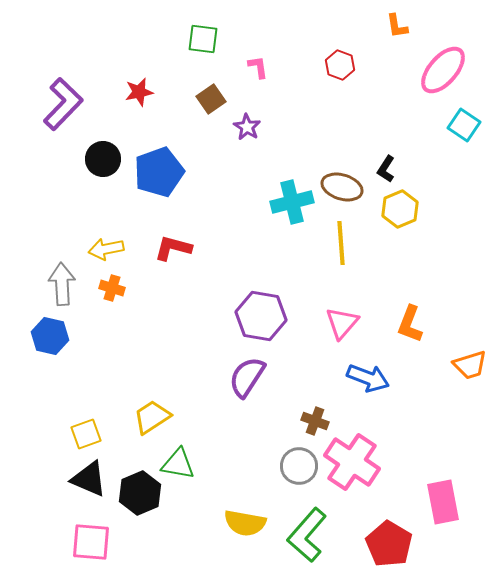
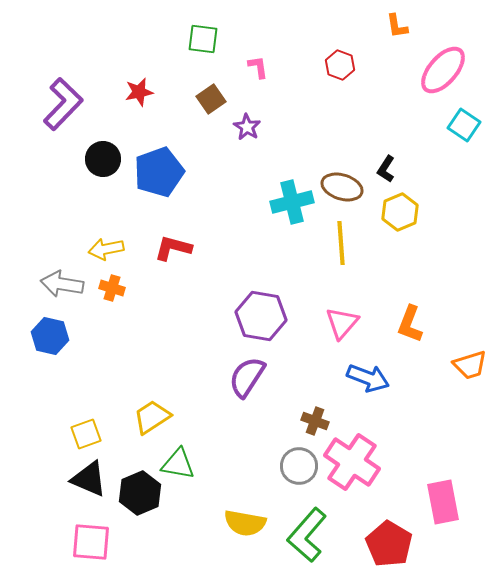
yellow hexagon at (400, 209): moved 3 px down
gray arrow at (62, 284): rotated 78 degrees counterclockwise
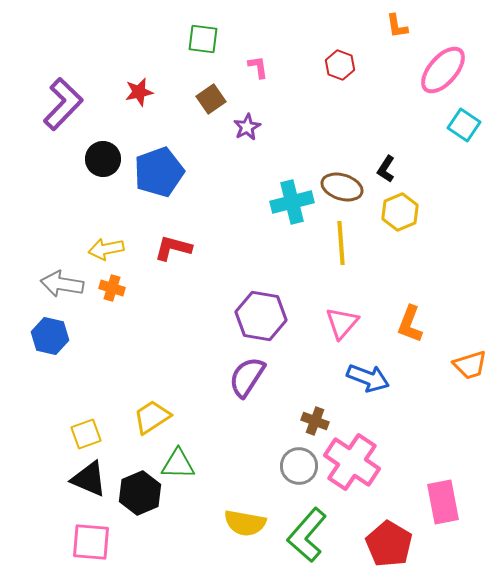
purple star at (247, 127): rotated 12 degrees clockwise
green triangle at (178, 464): rotated 9 degrees counterclockwise
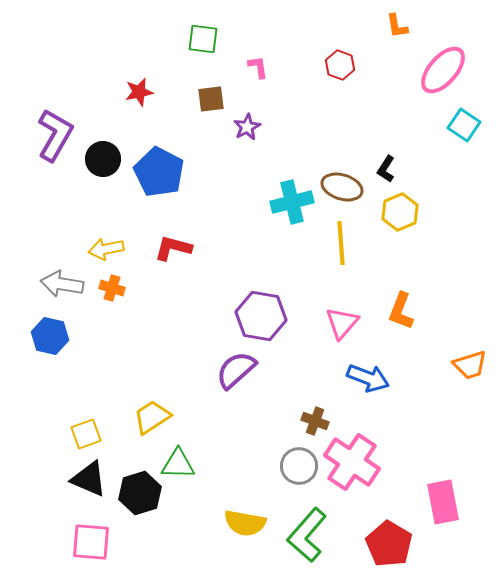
brown square at (211, 99): rotated 28 degrees clockwise
purple L-shape at (63, 104): moved 8 px left, 31 px down; rotated 14 degrees counterclockwise
blue pentagon at (159, 172): rotated 24 degrees counterclockwise
orange L-shape at (410, 324): moved 9 px left, 13 px up
purple semicircle at (247, 377): moved 11 px left, 7 px up; rotated 15 degrees clockwise
black hexagon at (140, 493): rotated 6 degrees clockwise
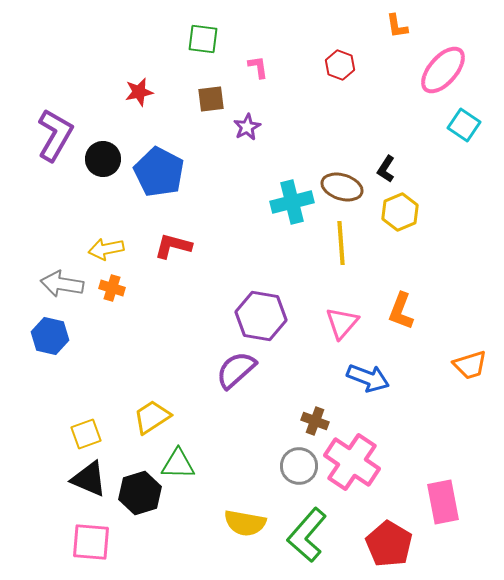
red L-shape at (173, 248): moved 2 px up
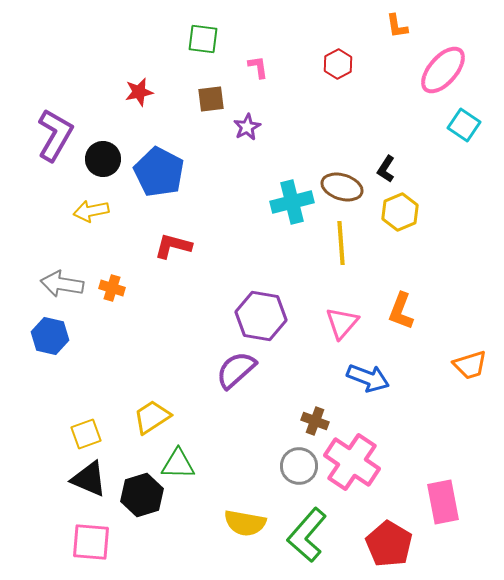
red hexagon at (340, 65): moved 2 px left, 1 px up; rotated 12 degrees clockwise
yellow arrow at (106, 249): moved 15 px left, 38 px up
black hexagon at (140, 493): moved 2 px right, 2 px down
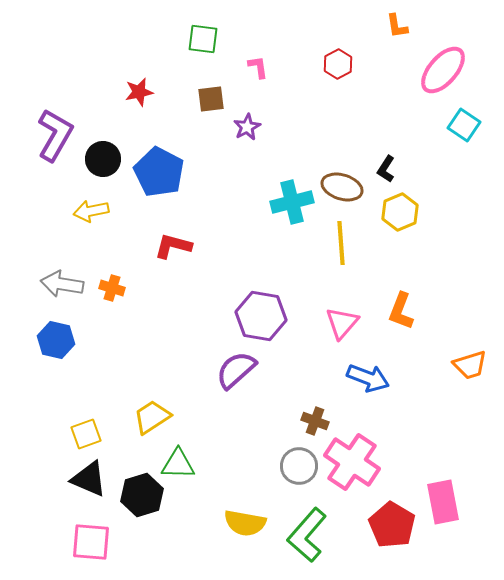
blue hexagon at (50, 336): moved 6 px right, 4 px down
red pentagon at (389, 544): moved 3 px right, 19 px up
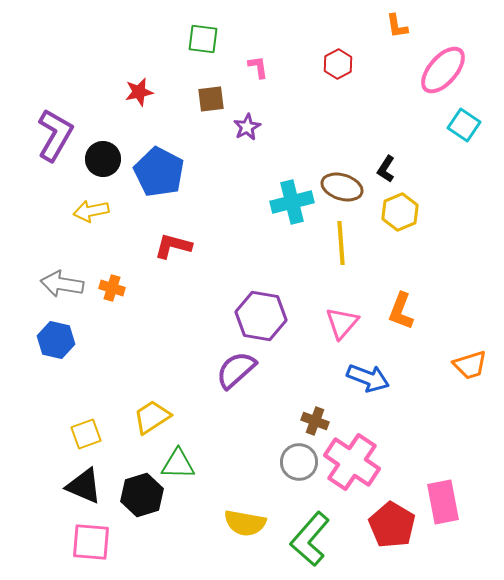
gray circle at (299, 466): moved 4 px up
black triangle at (89, 479): moved 5 px left, 7 px down
green L-shape at (307, 535): moved 3 px right, 4 px down
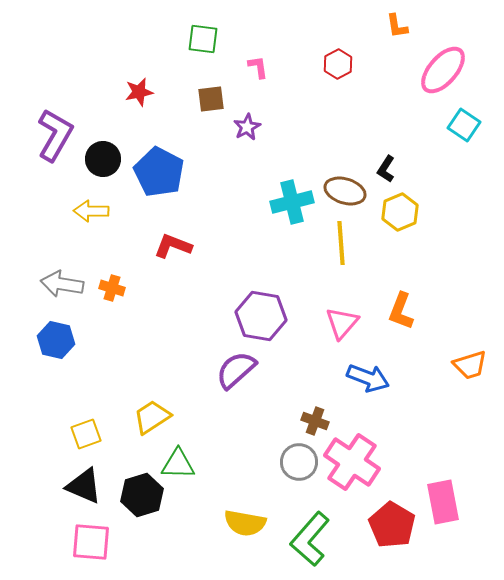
brown ellipse at (342, 187): moved 3 px right, 4 px down
yellow arrow at (91, 211): rotated 12 degrees clockwise
red L-shape at (173, 246): rotated 6 degrees clockwise
